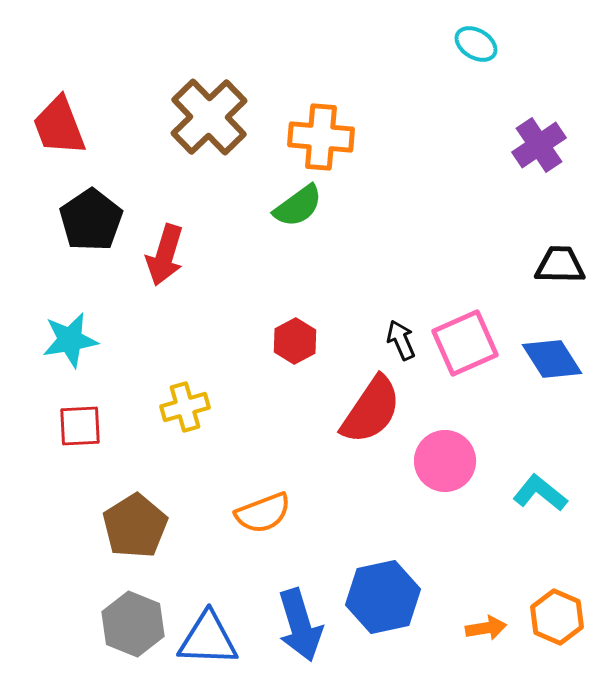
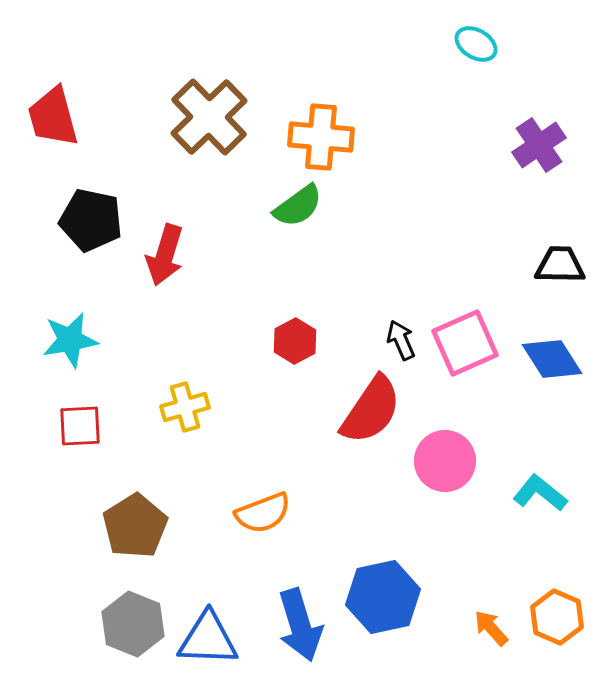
red trapezoid: moved 6 px left, 9 px up; rotated 6 degrees clockwise
black pentagon: rotated 26 degrees counterclockwise
orange arrow: moved 5 px right; rotated 123 degrees counterclockwise
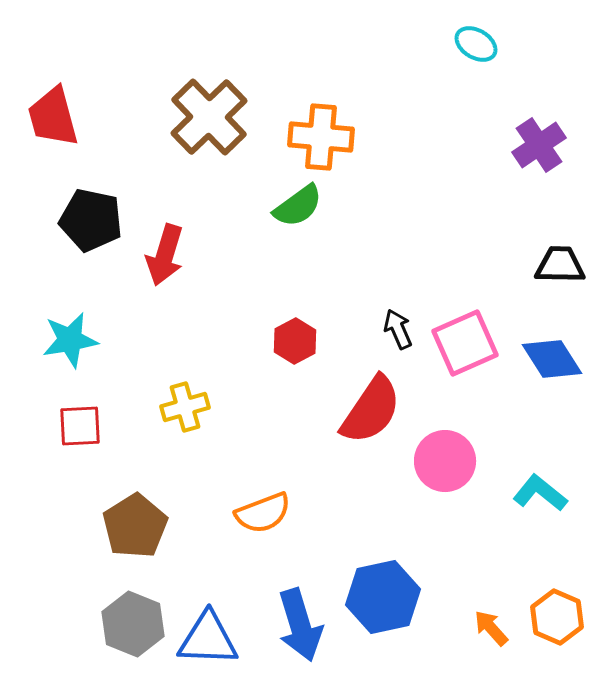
black arrow: moved 3 px left, 11 px up
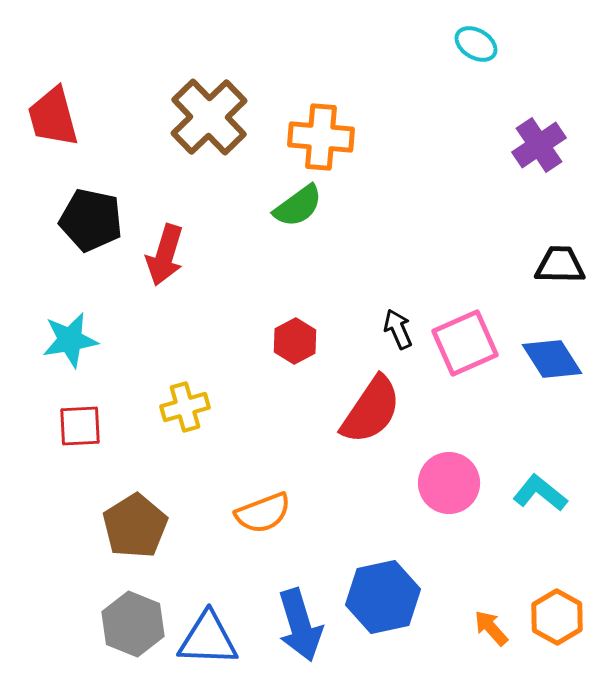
pink circle: moved 4 px right, 22 px down
orange hexagon: rotated 6 degrees clockwise
